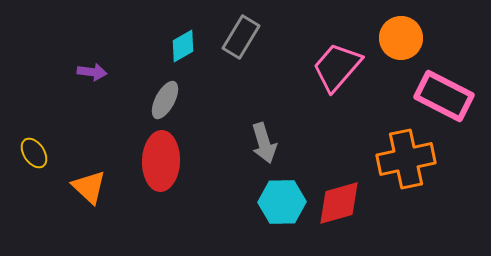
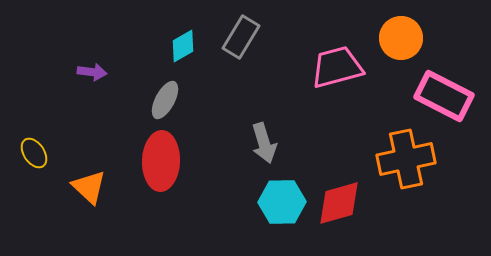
pink trapezoid: rotated 34 degrees clockwise
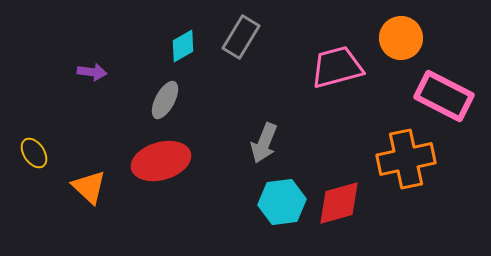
gray arrow: rotated 39 degrees clockwise
red ellipse: rotated 72 degrees clockwise
cyan hexagon: rotated 6 degrees counterclockwise
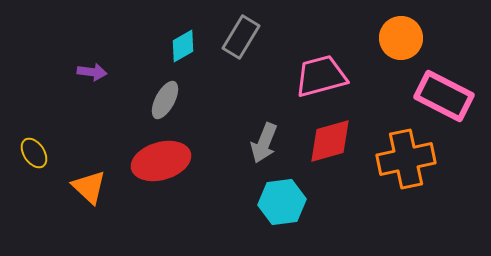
pink trapezoid: moved 16 px left, 9 px down
red diamond: moved 9 px left, 62 px up
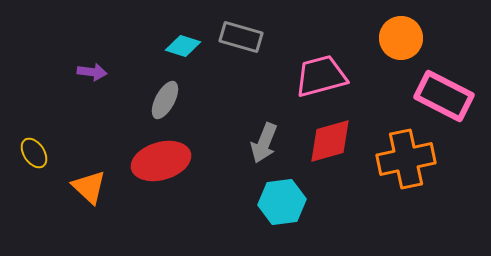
gray rectangle: rotated 75 degrees clockwise
cyan diamond: rotated 48 degrees clockwise
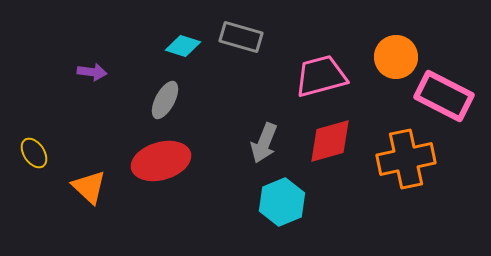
orange circle: moved 5 px left, 19 px down
cyan hexagon: rotated 15 degrees counterclockwise
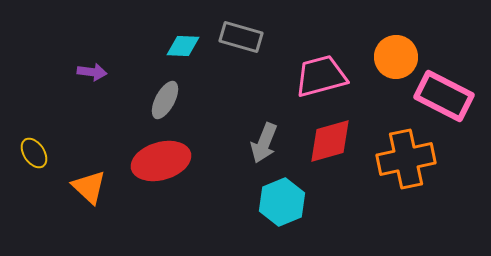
cyan diamond: rotated 16 degrees counterclockwise
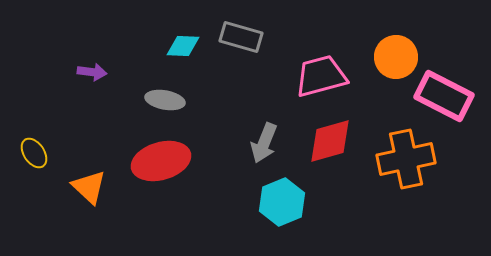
gray ellipse: rotated 72 degrees clockwise
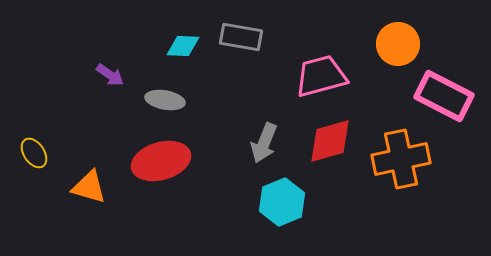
gray rectangle: rotated 6 degrees counterclockwise
orange circle: moved 2 px right, 13 px up
purple arrow: moved 18 px right, 3 px down; rotated 28 degrees clockwise
orange cross: moved 5 px left
orange triangle: rotated 27 degrees counterclockwise
